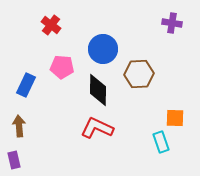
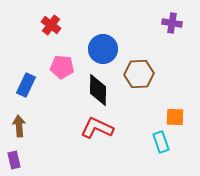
orange square: moved 1 px up
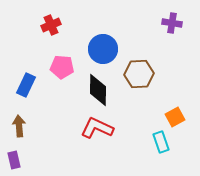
red cross: rotated 30 degrees clockwise
orange square: rotated 30 degrees counterclockwise
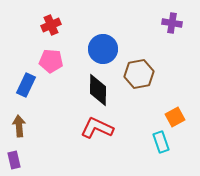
pink pentagon: moved 11 px left, 6 px up
brown hexagon: rotated 8 degrees counterclockwise
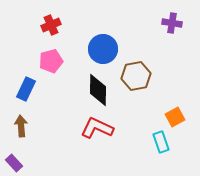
pink pentagon: rotated 20 degrees counterclockwise
brown hexagon: moved 3 px left, 2 px down
blue rectangle: moved 4 px down
brown arrow: moved 2 px right
purple rectangle: moved 3 px down; rotated 30 degrees counterclockwise
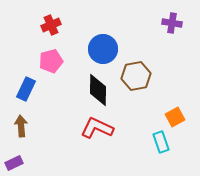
purple rectangle: rotated 72 degrees counterclockwise
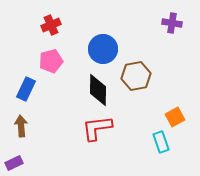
red L-shape: rotated 32 degrees counterclockwise
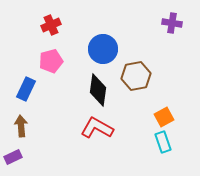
black diamond: rotated 8 degrees clockwise
orange square: moved 11 px left
red L-shape: rotated 36 degrees clockwise
cyan rectangle: moved 2 px right
purple rectangle: moved 1 px left, 6 px up
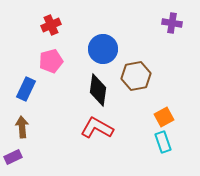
brown arrow: moved 1 px right, 1 px down
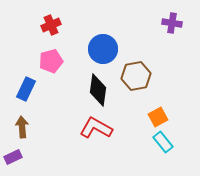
orange square: moved 6 px left
red L-shape: moved 1 px left
cyan rectangle: rotated 20 degrees counterclockwise
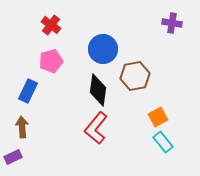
red cross: rotated 30 degrees counterclockwise
brown hexagon: moved 1 px left
blue rectangle: moved 2 px right, 2 px down
red L-shape: rotated 80 degrees counterclockwise
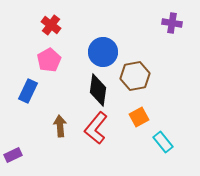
blue circle: moved 3 px down
pink pentagon: moved 2 px left, 1 px up; rotated 15 degrees counterclockwise
orange square: moved 19 px left
brown arrow: moved 38 px right, 1 px up
purple rectangle: moved 2 px up
